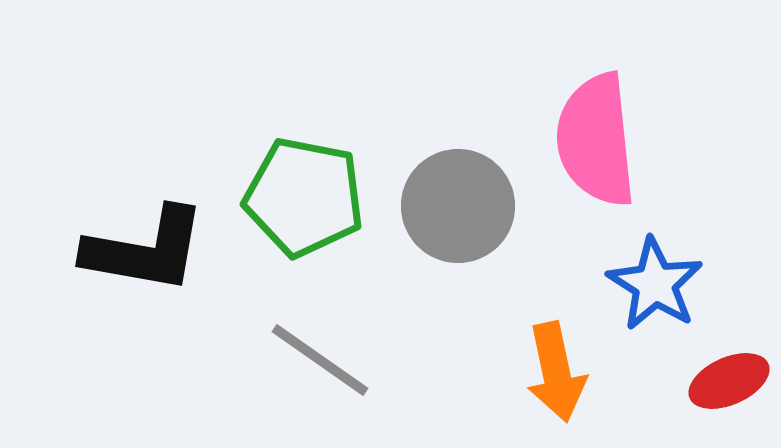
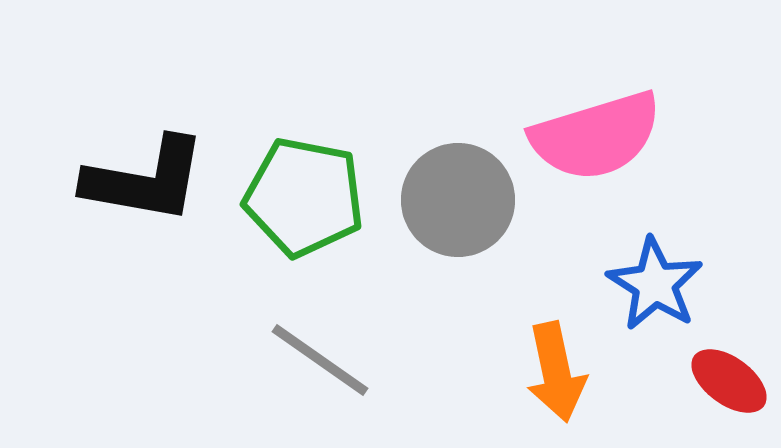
pink semicircle: moved 4 px up; rotated 101 degrees counterclockwise
gray circle: moved 6 px up
black L-shape: moved 70 px up
red ellipse: rotated 60 degrees clockwise
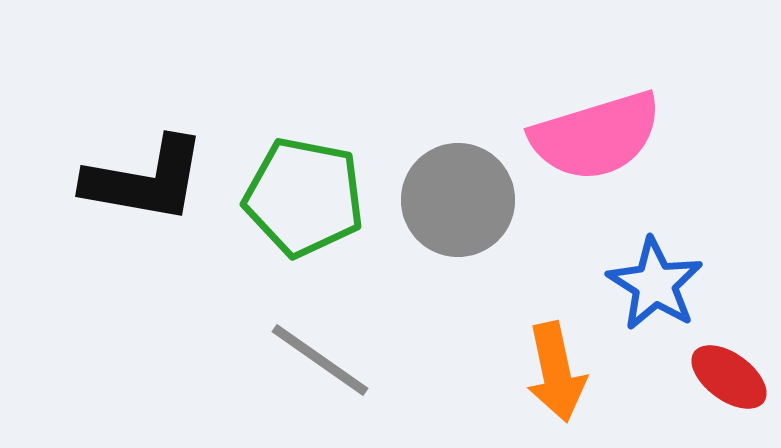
red ellipse: moved 4 px up
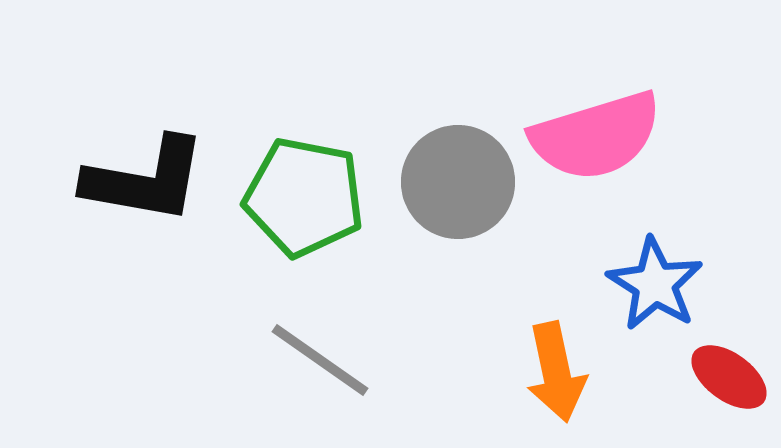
gray circle: moved 18 px up
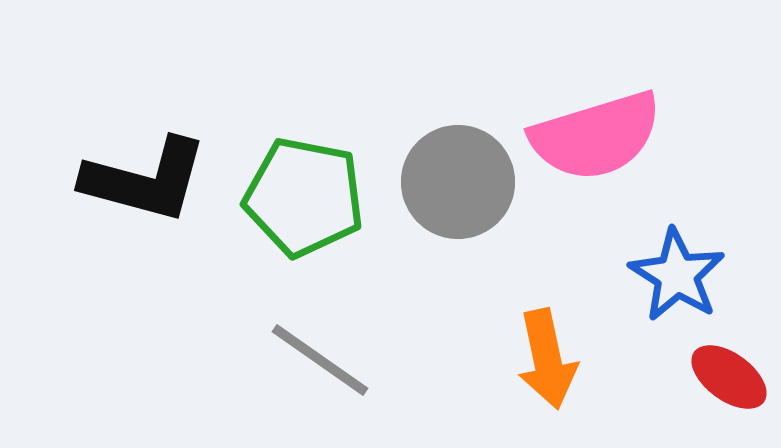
black L-shape: rotated 5 degrees clockwise
blue star: moved 22 px right, 9 px up
orange arrow: moved 9 px left, 13 px up
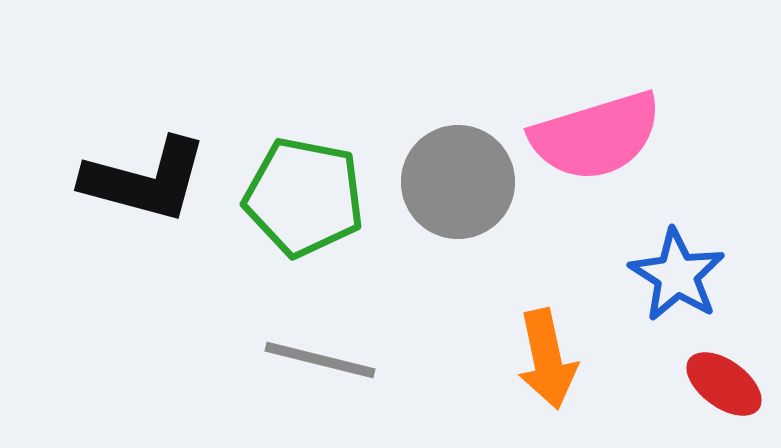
gray line: rotated 21 degrees counterclockwise
red ellipse: moved 5 px left, 7 px down
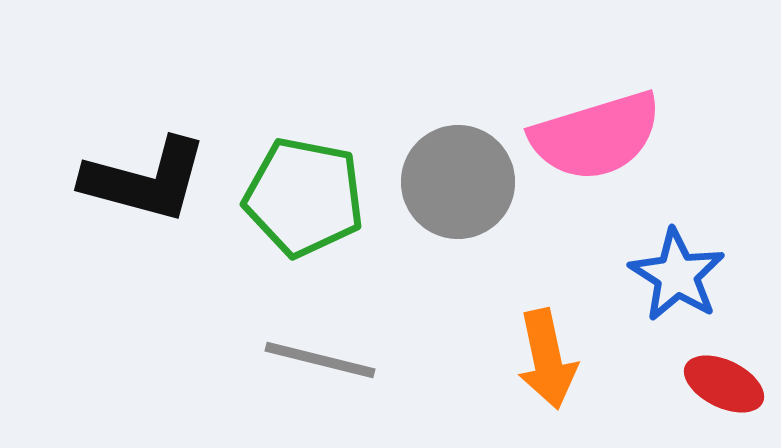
red ellipse: rotated 10 degrees counterclockwise
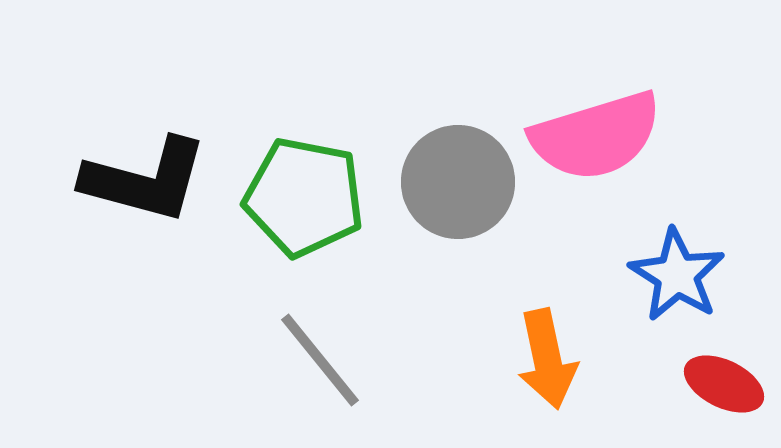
gray line: rotated 37 degrees clockwise
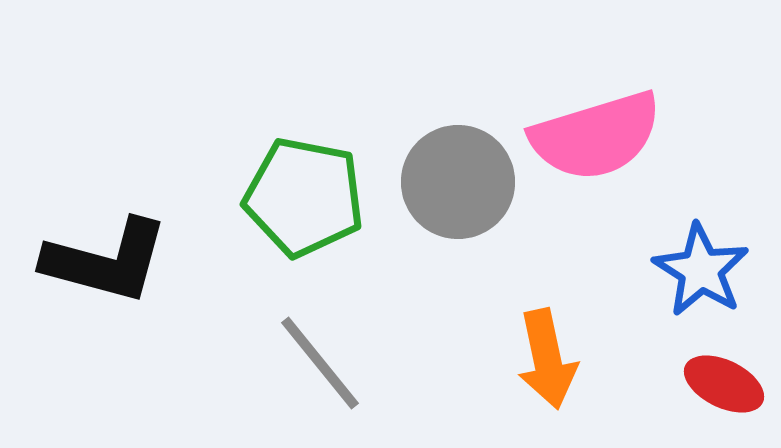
black L-shape: moved 39 px left, 81 px down
blue star: moved 24 px right, 5 px up
gray line: moved 3 px down
